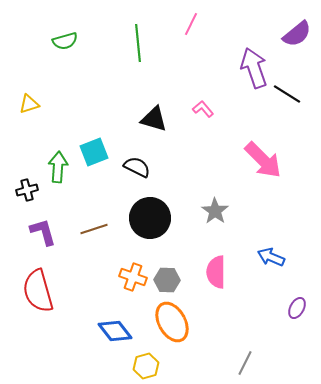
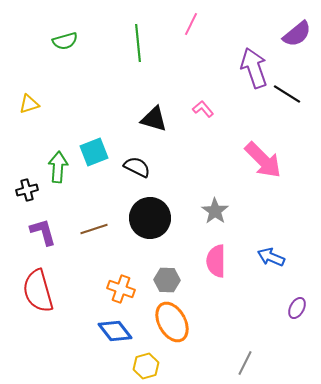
pink semicircle: moved 11 px up
orange cross: moved 12 px left, 12 px down
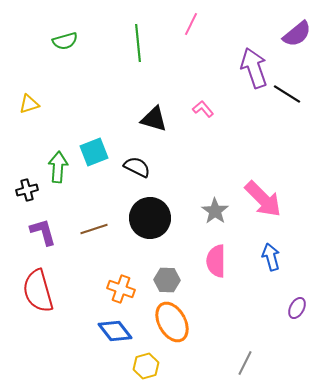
pink arrow: moved 39 px down
blue arrow: rotated 52 degrees clockwise
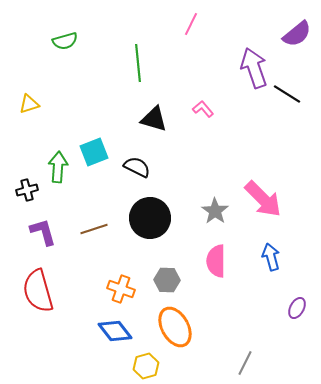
green line: moved 20 px down
orange ellipse: moved 3 px right, 5 px down
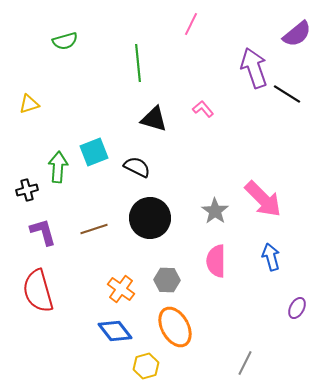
orange cross: rotated 16 degrees clockwise
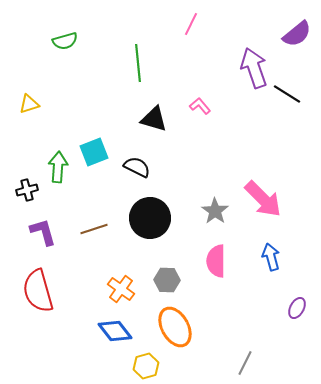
pink L-shape: moved 3 px left, 3 px up
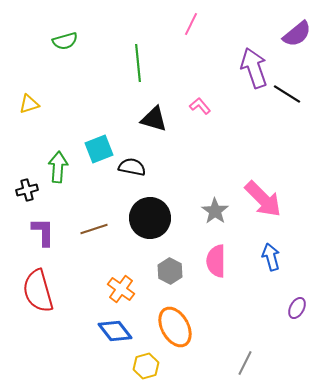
cyan square: moved 5 px right, 3 px up
black semicircle: moved 5 px left; rotated 16 degrees counterclockwise
purple L-shape: rotated 16 degrees clockwise
gray hexagon: moved 3 px right, 9 px up; rotated 25 degrees clockwise
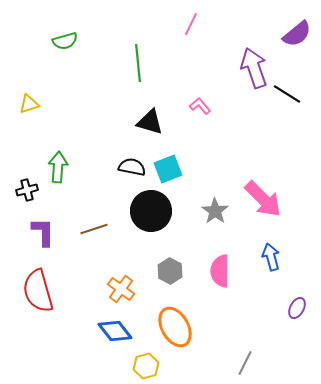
black triangle: moved 4 px left, 3 px down
cyan square: moved 69 px right, 20 px down
black circle: moved 1 px right, 7 px up
pink semicircle: moved 4 px right, 10 px down
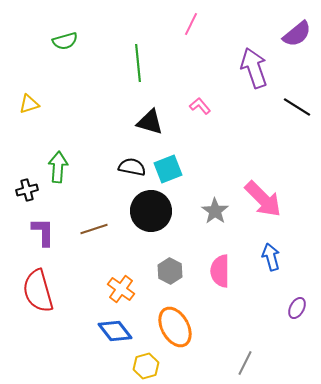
black line: moved 10 px right, 13 px down
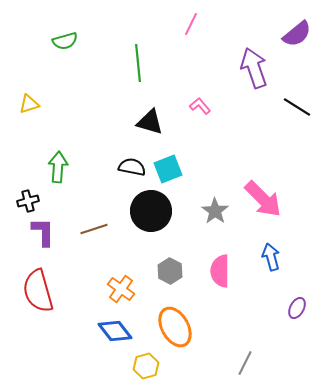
black cross: moved 1 px right, 11 px down
